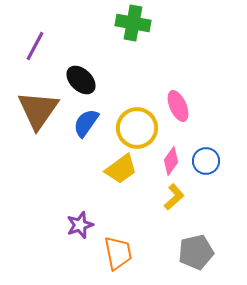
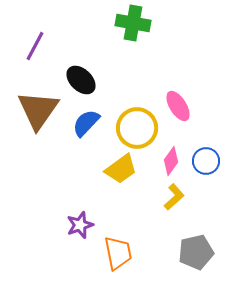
pink ellipse: rotated 8 degrees counterclockwise
blue semicircle: rotated 8 degrees clockwise
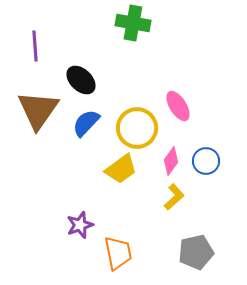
purple line: rotated 32 degrees counterclockwise
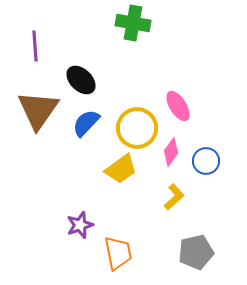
pink diamond: moved 9 px up
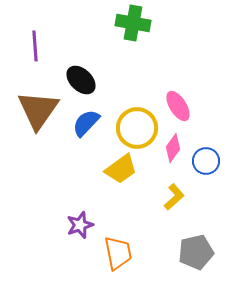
pink diamond: moved 2 px right, 4 px up
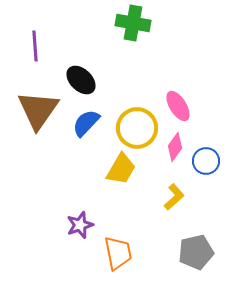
pink diamond: moved 2 px right, 1 px up
yellow trapezoid: rotated 24 degrees counterclockwise
